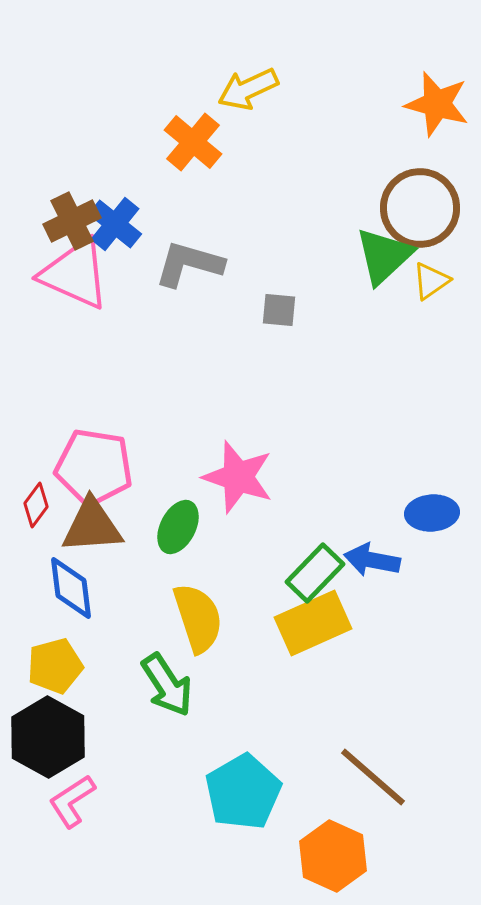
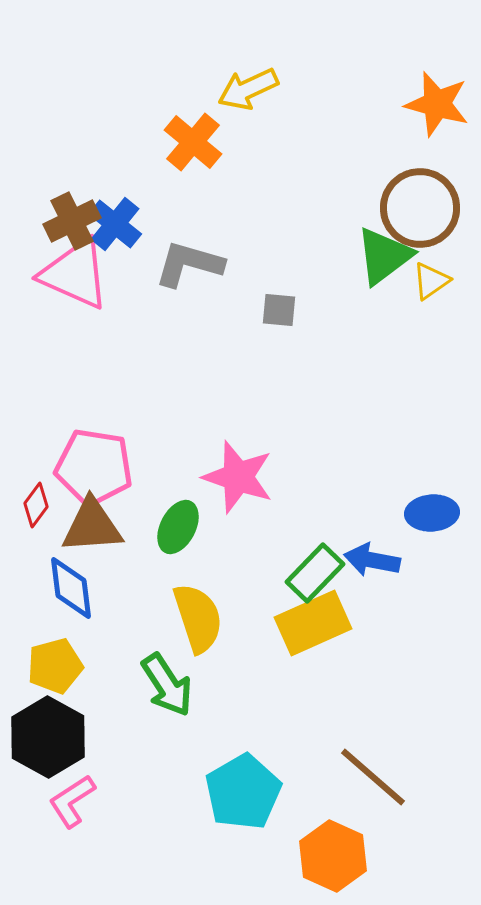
green triangle: rotated 6 degrees clockwise
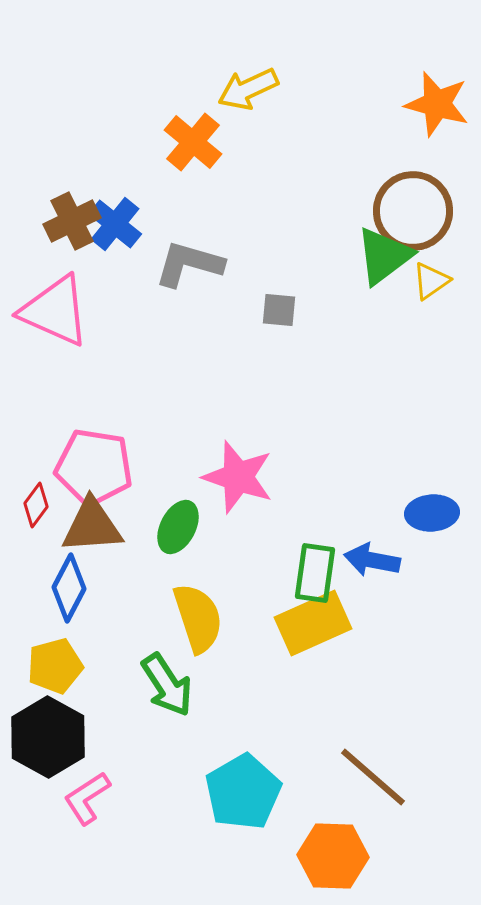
brown circle: moved 7 px left, 3 px down
pink triangle: moved 20 px left, 37 px down
green rectangle: rotated 36 degrees counterclockwise
blue diamond: moved 2 px left; rotated 34 degrees clockwise
pink L-shape: moved 15 px right, 3 px up
orange hexagon: rotated 22 degrees counterclockwise
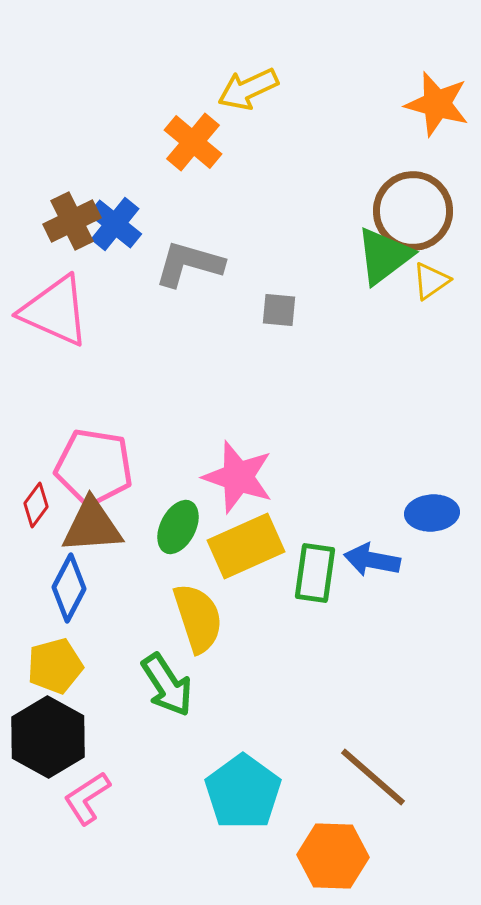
yellow rectangle: moved 67 px left, 77 px up
cyan pentagon: rotated 6 degrees counterclockwise
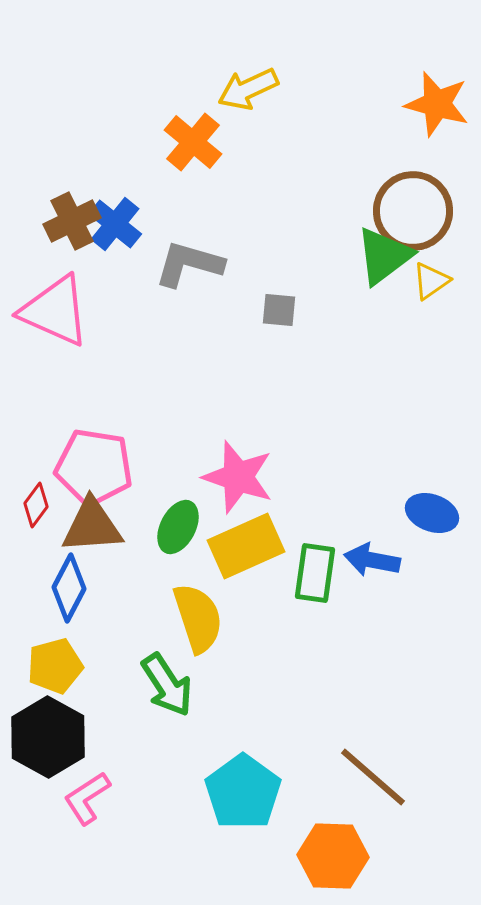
blue ellipse: rotated 24 degrees clockwise
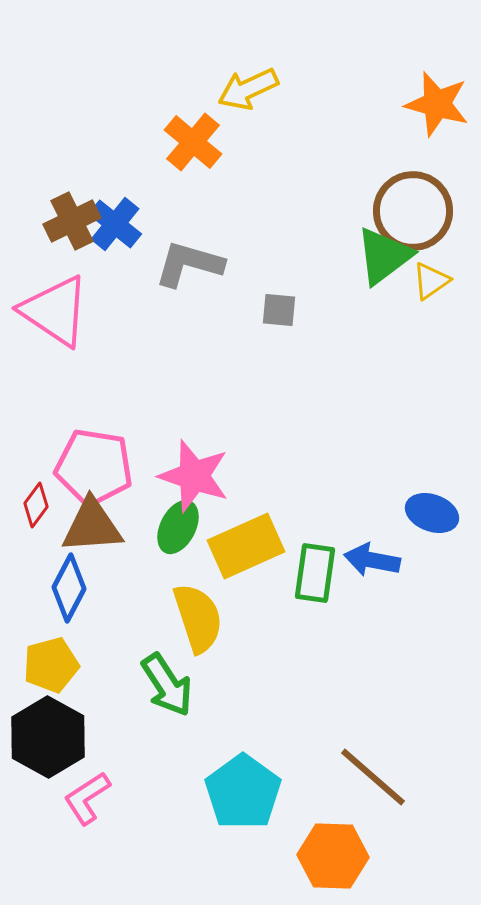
pink triangle: rotated 10 degrees clockwise
pink star: moved 44 px left, 1 px up
yellow pentagon: moved 4 px left, 1 px up
